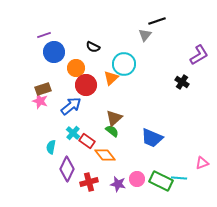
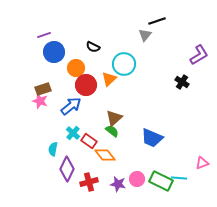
orange triangle: moved 2 px left, 1 px down
red rectangle: moved 2 px right
cyan semicircle: moved 2 px right, 2 px down
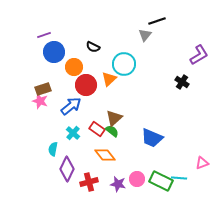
orange circle: moved 2 px left, 1 px up
red rectangle: moved 8 px right, 12 px up
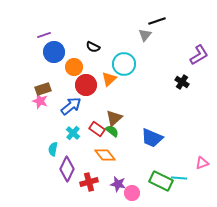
pink circle: moved 5 px left, 14 px down
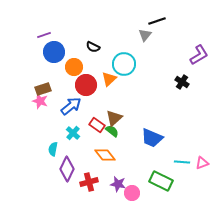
red rectangle: moved 4 px up
cyan line: moved 3 px right, 16 px up
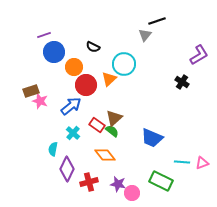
brown rectangle: moved 12 px left, 2 px down
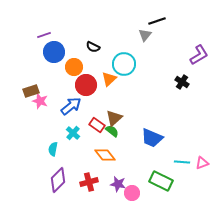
purple diamond: moved 9 px left, 11 px down; rotated 20 degrees clockwise
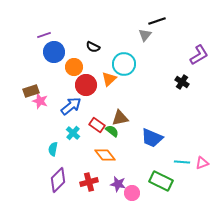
brown triangle: moved 6 px right; rotated 30 degrees clockwise
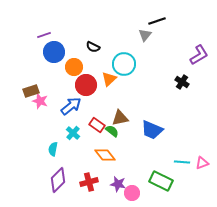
blue trapezoid: moved 8 px up
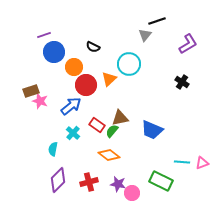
purple L-shape: moved 11 px left, 11 px up
cyan circle: moved 5 px right
green semicircle: rotated 88 degrees counterclockwise
orange diamond: moved 4 px right; rotated 15 degrees counterclockwise
